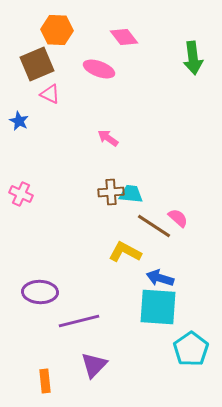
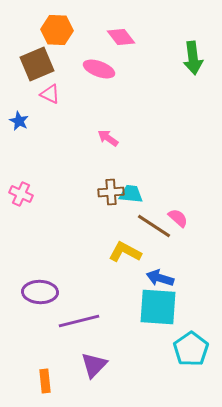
pink diamond: moved 3 px left
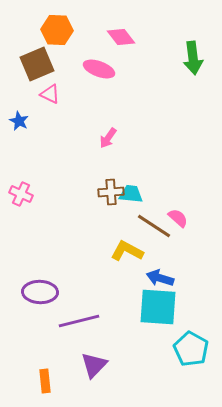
pink arrow: rotated 90 degrees counterclockwise
yellow L-shape: moved 2 px right, 1 px up
cyan pentagon: rotated 8 degrees counterclockwise
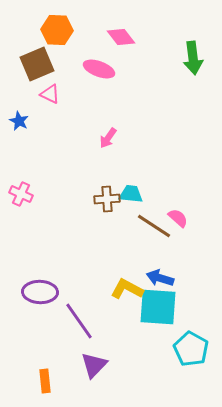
brown cross: moved 4 px left, 7 px down
yellow L-shape: moved 38 px down
purple line: rotated 69 degrees clockwise
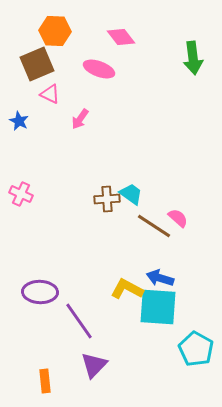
orange hexagon: moved 2 px left, 1 px down
pink arrow: moved 28 px left, 19 px up
cyan trapezoid: rotated 30 degrees clockwise
cyan pentagon: moved 5 px right
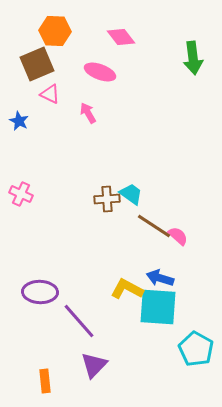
pink ellipse: moved 1 px right, 3 px down
pink arrow: moved 8 px right, 6 px up; rotated 115 degrees clockwise
pink semicircle: moved 18 px down
purple line: rotated 6 degrees counterclockwise
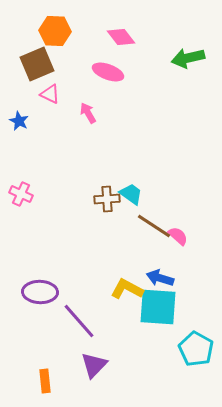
green arrow: moved 5 px left; rotated 84 degrees clockwise
pink ellipse: moved 8 px right
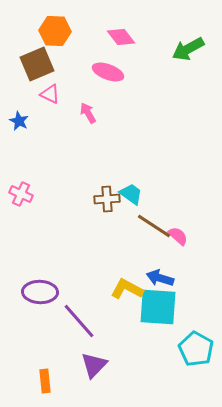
green arrow: moved 9 px up; rotated 16 degrees counterclockwise
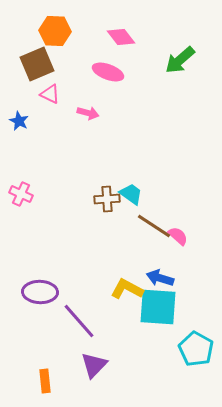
green arrow: moved 8 px left, 11 px down; rotated 12 degrees counterclockwise
pink arrow: rotated 135 degrees clockwise
